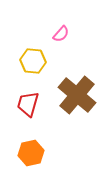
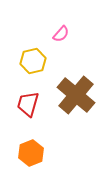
yellow hexagon: rotated 20 degrees counterclockwise
brown cross: moved 1 px left
orange hexagon: rotated 10 degrees counterclockwise
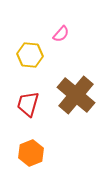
yellow hexagon: moved 3 px left, 6 px up; rotated 20 degrees clockwise
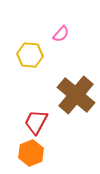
red trapezoid: moved 8 px right, 18 px down; rotated 12 degrees clockwise
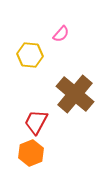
brown cross: moved 1 px left, 1 px up
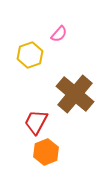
pink semicircle: moved 2 px left
yellow hexagon: rotated 25 degrees counterclockwise
orange hexagon: moved 15 px right, 1 px up
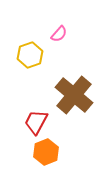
brown cross: moved 1 px left, 1 px down
